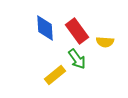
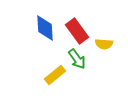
yellow semicircle: moved 1 px left, 2 px down
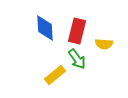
red rectangle: rotated 50 degrees clockwise
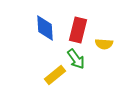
red rectangle: moved 1 px right, 1 px up
green arrow: moved 1 px left
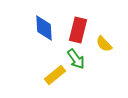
blue diamond: moved 1 px left
yellow semicircle: rotated 42 degrees clockwise
